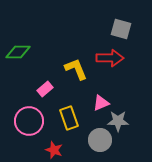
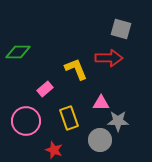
red arrow: moved 1 px left
pink triangle: rotated 24 degrees clockwise
pink circle: moved 3 px left
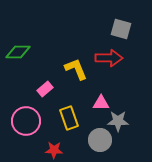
red star: rotated 18 degrees counterclockwise
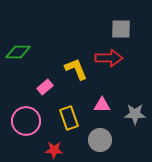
gray square: rotated 15 degrees counterclockwise
pink rectangle: moved 2 px up
pink triangle: moved 1 px right, 2 px down
gray star: moved 17 px right, 7 px up
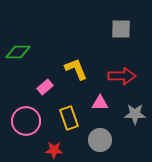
red arrow: moved 13 px right, 18 px down
pink triangle: moved 2 px left, 2 px up
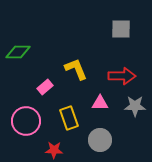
gray star: moved 8 px up
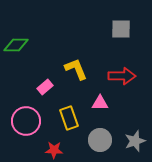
green diamond: moved 2 px left, 7 px up
gray star: moved 35 px down; rotated 20 degrees counterclockwise
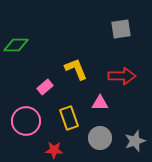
gray square: rotated 10 degrees counterclockwise
gray circle: moved 2 px up
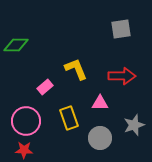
gray star: moved 1 px left, 16 px up
red star: moved 30 px left
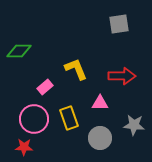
gray square: moved 2 px left, 5 px up
green diamond: moved 3 px right, 6 px down
pink circle: moved 8 px right, 2 px up
gray star: rotated 25 degrees clockwise
red star: moved 3 px up
